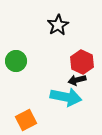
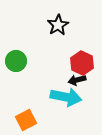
red hexagon: moved 1 px down
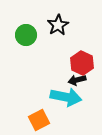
green circle: moved 10 px right, 26 px up
orange square: moved 13 px right
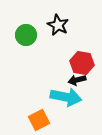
black star: rotated 15 degrees counterclockwise
red hexagon: rotated 15 degrees counterclockwise
